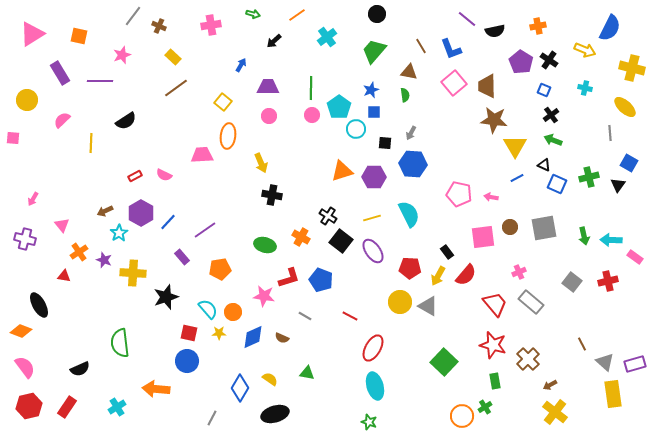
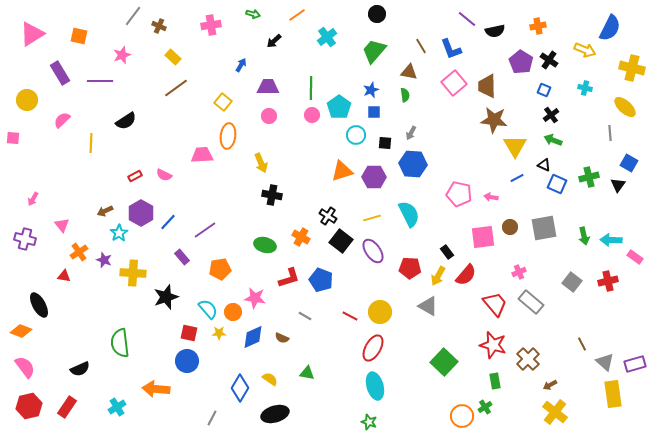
cyan circle at (356, 129): moved 6 px down
pink star at (264, 296): moved 9 px left, 2 px down
yellow circle at (400, 302): moved 20 px left, 10 px down
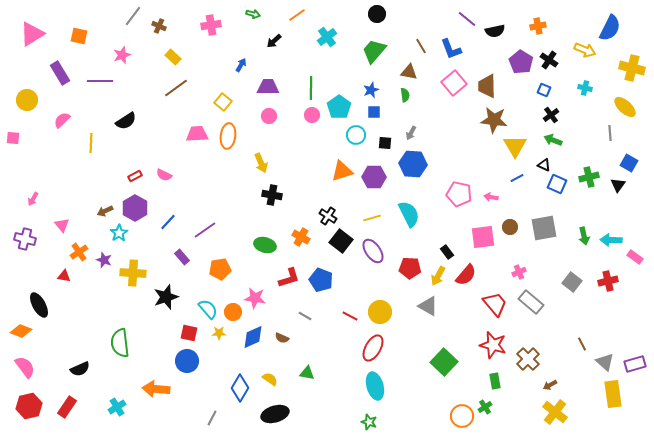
pink trapezoid at (202, 155): moved 5 px left, 21 px up
purple hexagon at (141, 213): moved 6 px left, 5 px up
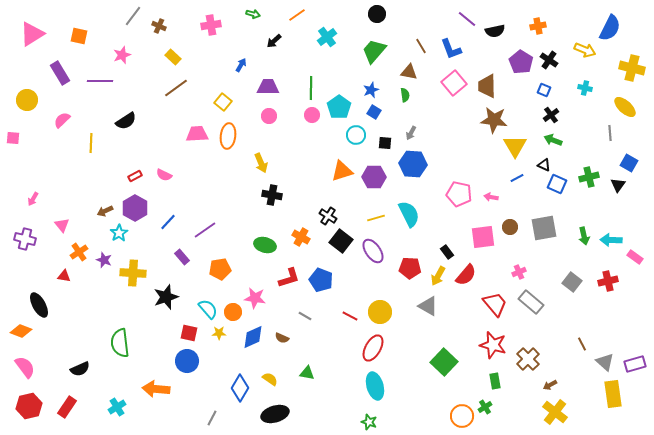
blue square at (374, 112): rotated 32 degrees clockwise
yellow line at (372, 218): moved 4 px right
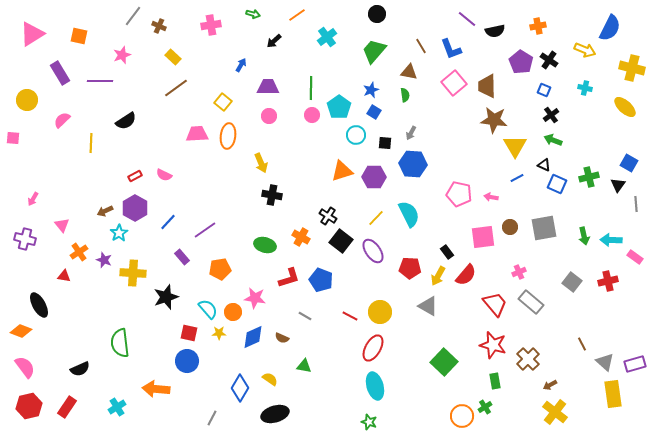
gray line at (610, 133): moved 26 px right, 71 px down
yellow line at (376, 218): rotated 30 degrees counterclockwise
green triangle at (307, 373): moved 3 px left, 7 px up
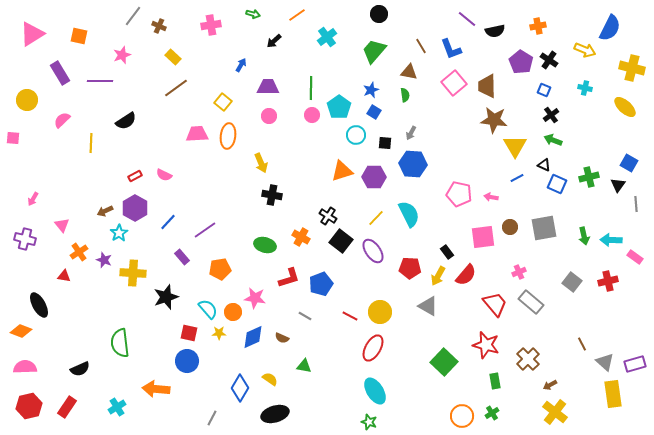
black circle at (377, 14): moved 2 px right
blue pentagon at (321, 280): moved 4 px down; rotated 30 degrees clockwise
red star at (493, 345): moved 7 px left
pink semicircle at (25, 367): rotated 55 degrees counterclockwise
cyan ellipse at (375, 386): moved 5 px down; rotated 16 degrees counterclockwise
green cross at (485, 407): moved 7 px right, 6 px down
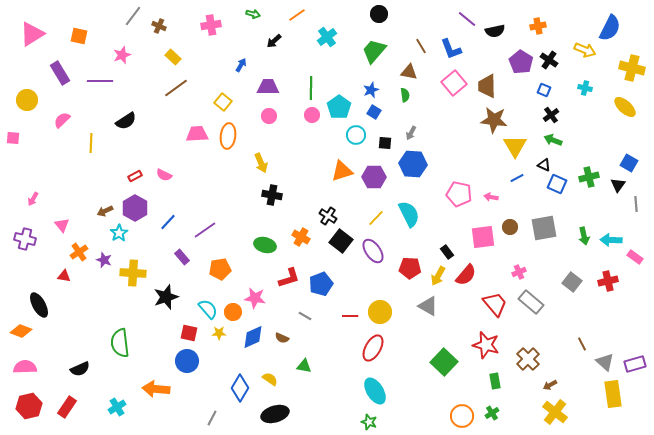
red line at (350, 316): rotated 28 degrees counterclockwise
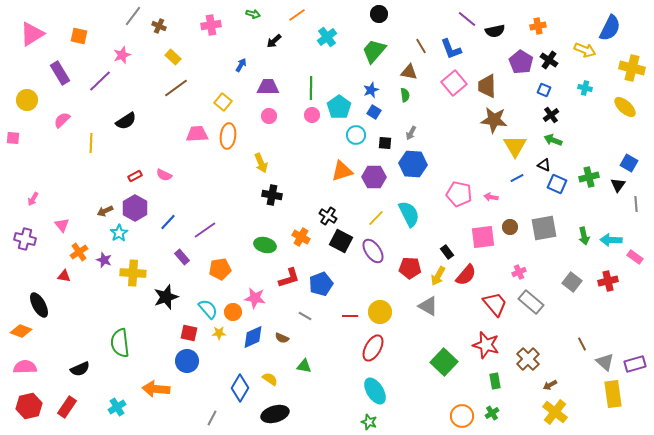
purple line at (100, 81): rotated 45 degrees counterclockwise
black square at (341, 241): rotated 10 degrees counterclockwise
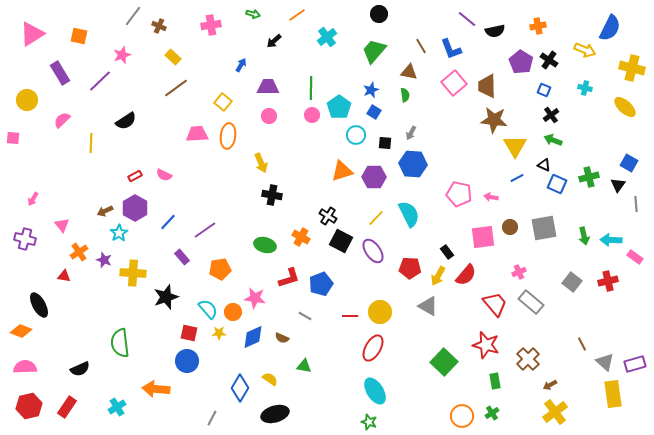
yellow cross at (555, 412): rotated 15 degrees clockwise
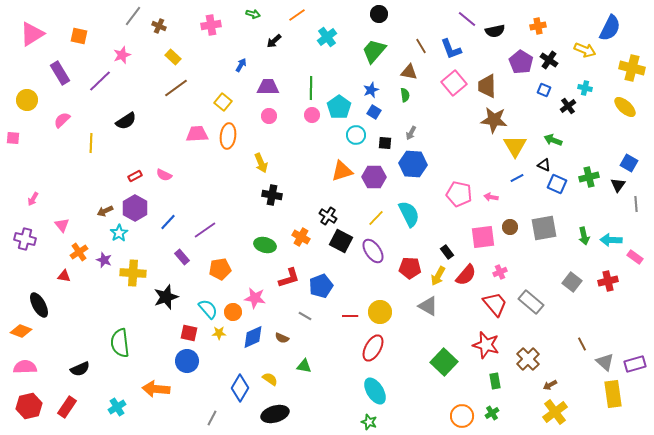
black cross at (551, 115): moved 17 px right, 9 px up
pink cross at (519, 272): moved 19 px left
blue pentagon at (321, 284): moved 2 px down
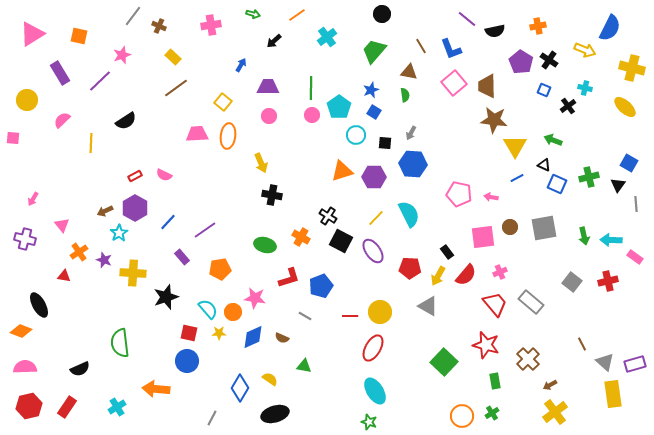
black circle at (379, 14): moved 3 px right
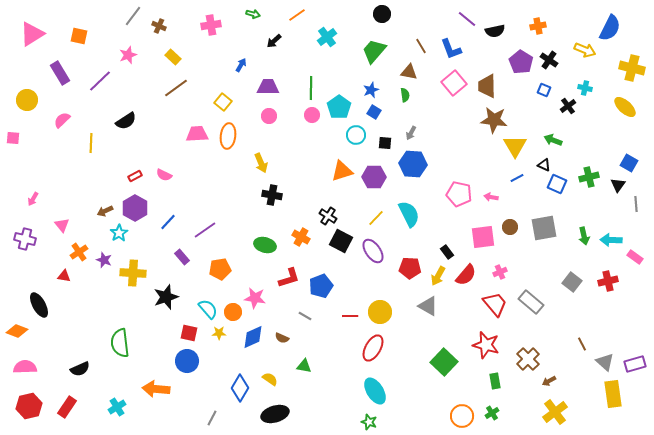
pink star at (122, 55): moved 6 px right
orange diamond at (21, 331): moved 4 px left
brown arrow at (550, 385): moved 1 px left, 4 px up
